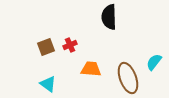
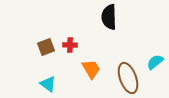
red cross: rotated 24 degrees clockwise
cyan semicircle: moved 1 px right; rotated 12 degrees clockwise
orange trapezoid: rotated 55 degrees clockwise
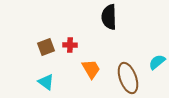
cyan semicircle: moved 2 px right
cyan triangle: moved 2 px left, 2 px up
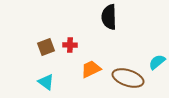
orange trapezoid: rotated 85 degrees counterclockwise
brown ellipse: rotated 52 degrees counterclockwise
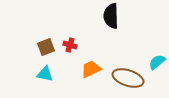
black semicircle: moved 2 px right, 1 px up
red cross: rotated 16 degrees clockwise
cyan triangle: moved 1 px left, 8 px up; rotated 24 degrees counterclockwise
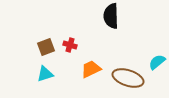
cyan triangle: rotated 30 degrees counterclockwise
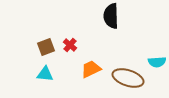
red cross: rotated 24 degrees clockwise
cyan semicircle: rotated 144 degrees counterclockwise
cyan triangle: rotated 24 degrees clockwise
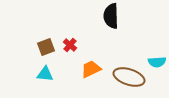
brown ellipse: moved 1 px right, 1 px up
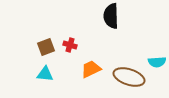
red cross: rotated 24 degrees counterclockwise
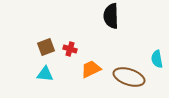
red cross: moved 4 px down
cyan semicircle: moved 3 px up; rotated 84 degrees clockwise
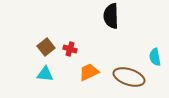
brown square: rotated 18 degrees counterclockwise
cyan semicircle: moved 2 px left, 2 px up
orange trapezoid: moved 2 px left, 3 px down
